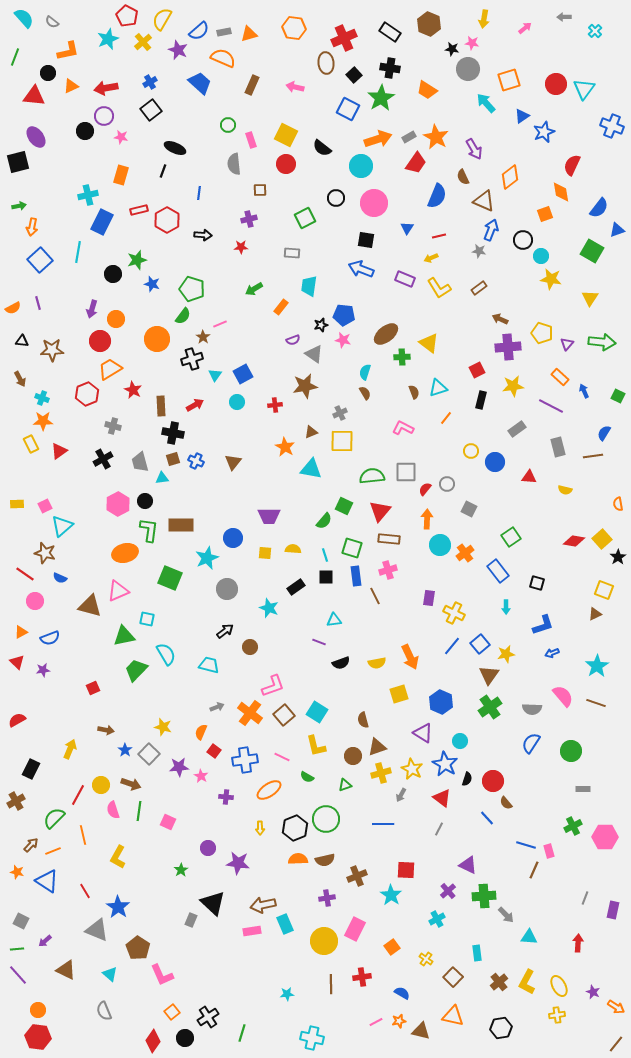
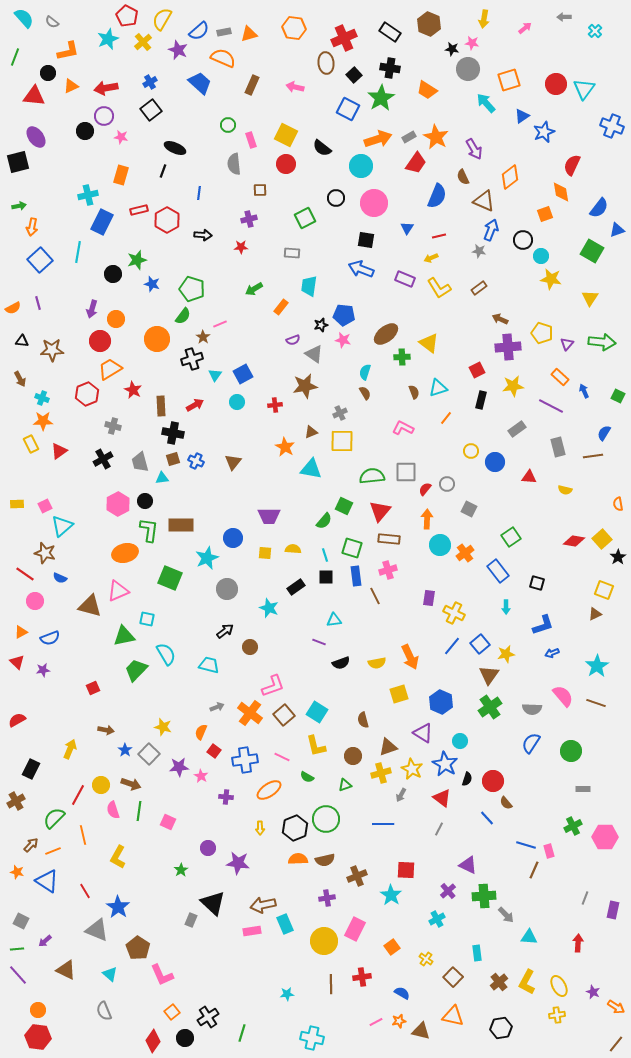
brown triangle at (377, 747): moved 11 px right
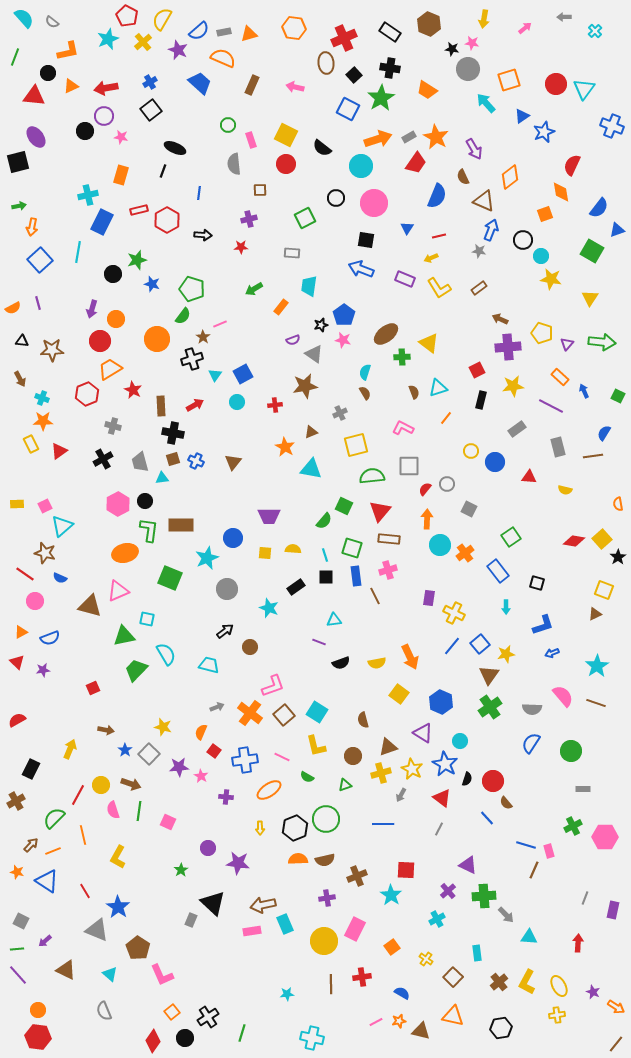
blue pentagon at (344, 315): rotated 30 degrees clockwise
yellow square at (342, 441): moved 14 px right, 4 px down; rotated 15 degrees counterclockwise
gray square at (406, 472): moved 3 px right, 6 px up
yellow square at (399, 694): rotated 36 degrees counterclockwise
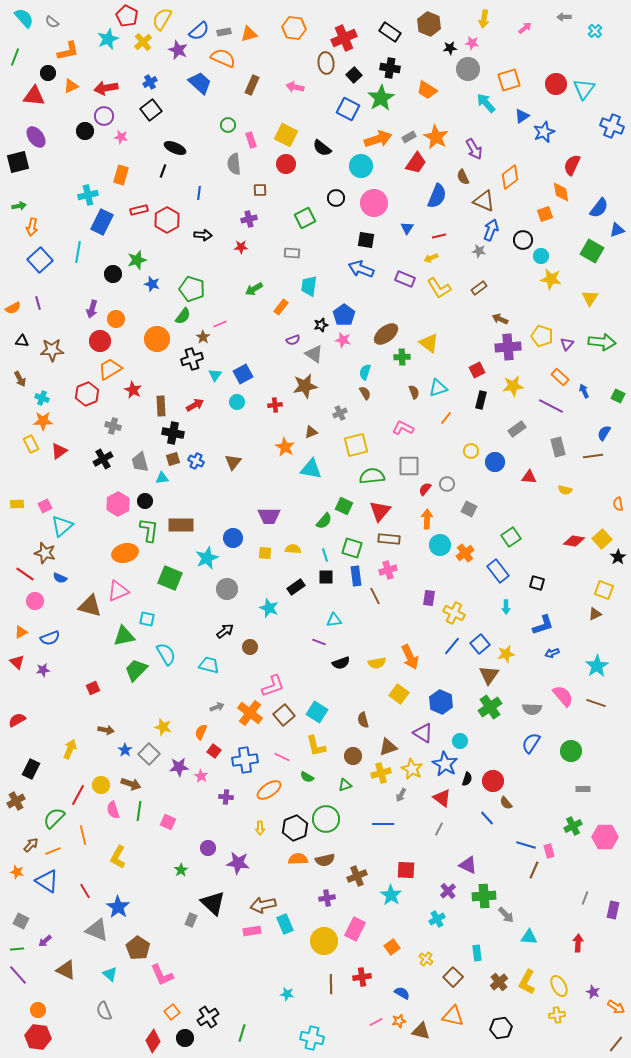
black star at (452, 49): moved 2 px left, 1 px up; rotated 16 degrees counterclockwise
yellow pentagon at (542, 333): moved 3 px down
cyan star at (287, 994): rotated 16 degrees clockwise
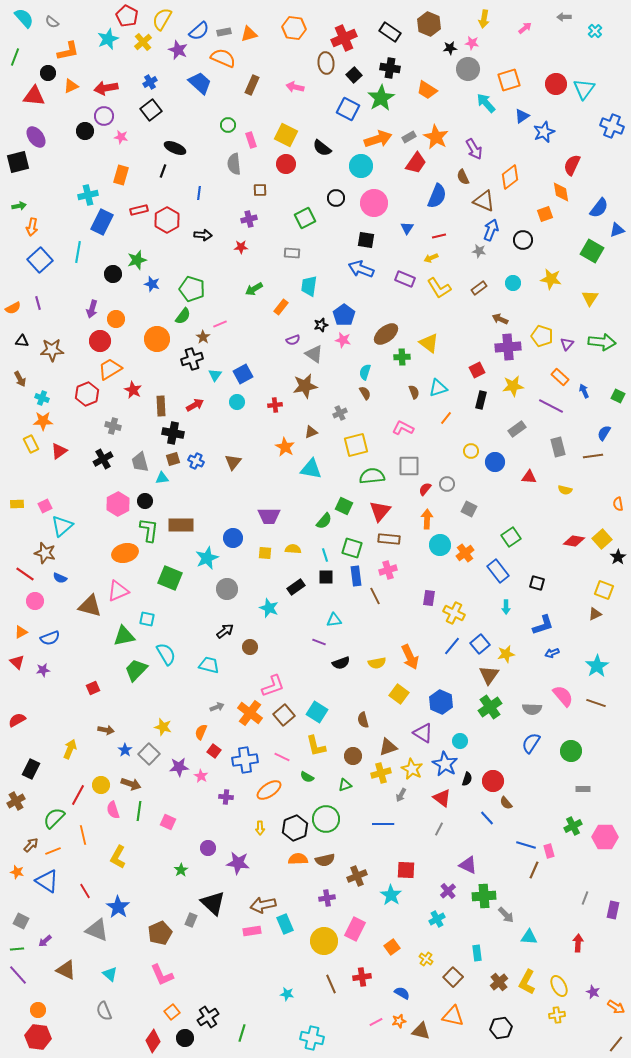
cyan circle at (541, 256): moved 28 px left, 27 px down
brown pentagon at (138, 948): moved 22 px right, 15 px up; rotated 15 degrees clockwise
brown line at (331, 984): rotated 24 degrees counterclockwise
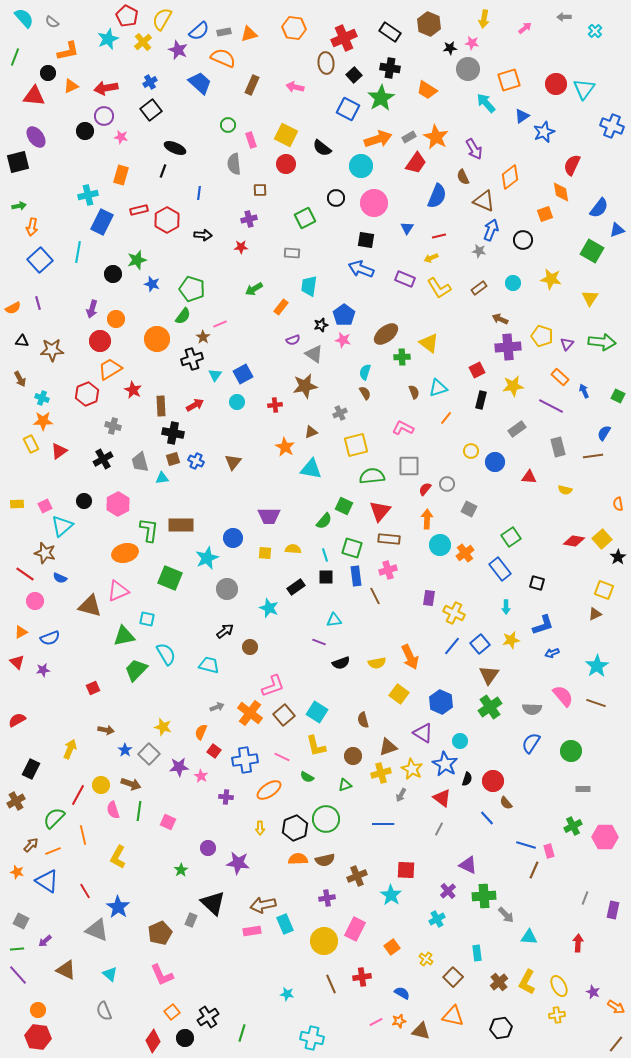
black circle at (145, 501): moved 61 px left
blue rectangle at (498, 571): moved 2 px right, 2 px up
yellow star at (506, 654): moved 5 px right, 14 px up
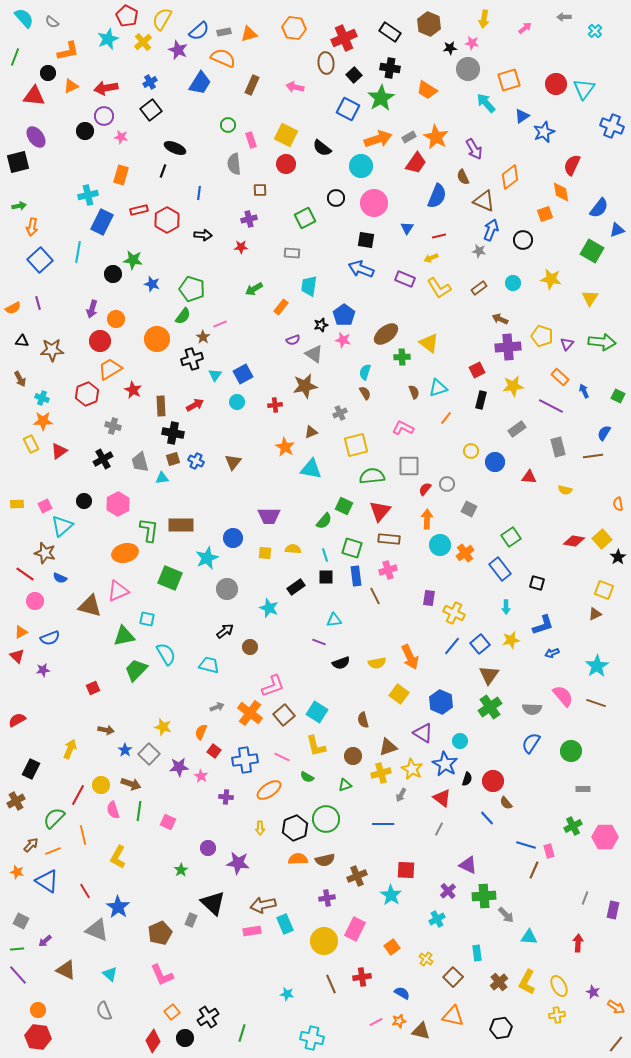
blue trapezoid at (200, 83): rotated 80 degrees clockwise
green star at (137, 260): moved 4 px left; rotated 24 degrees clockwise
red triangle at (17, 662): moved 6 px up
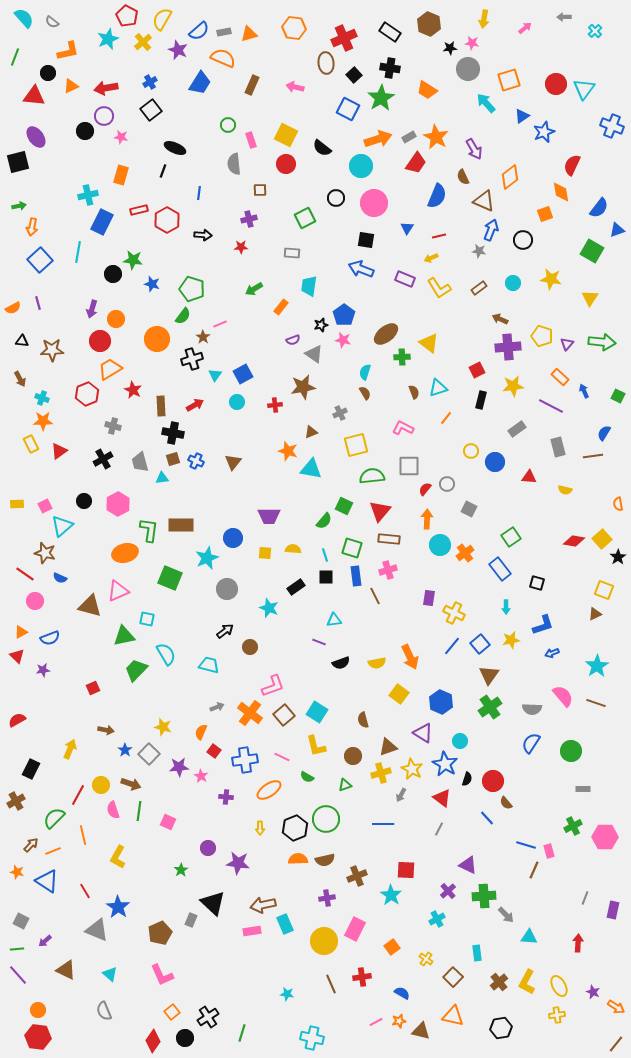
brown star at (305, 386): moved 2 px left, 1 px down
orange star at (285, 447): moved 3 px right, 4 px down; rotated 12 degrees counterclockwise
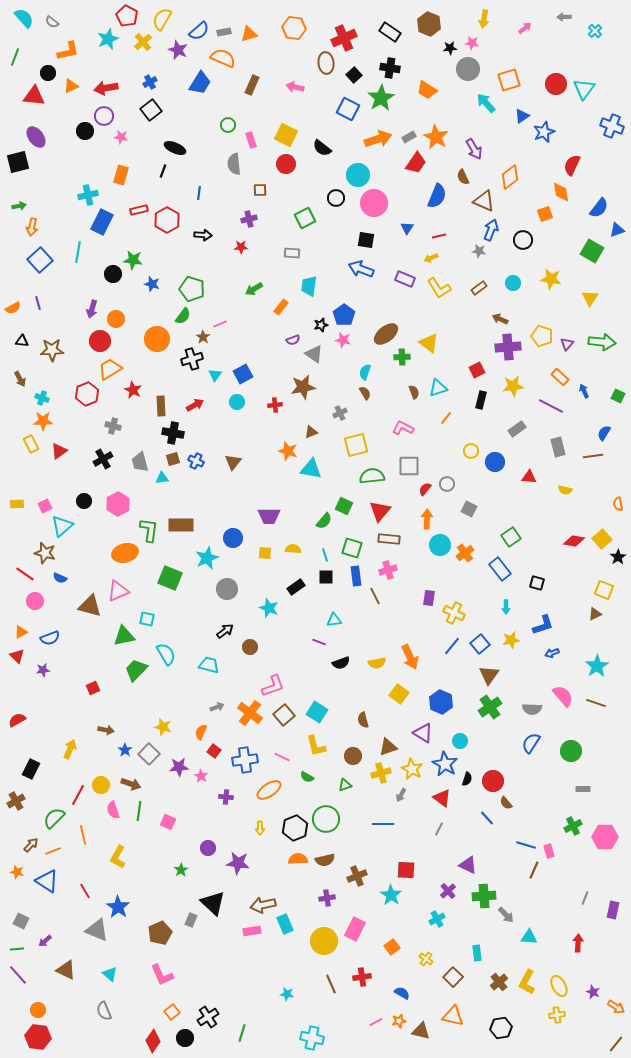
cyan circle at (361, 166): moved 3 px left, 9 px down
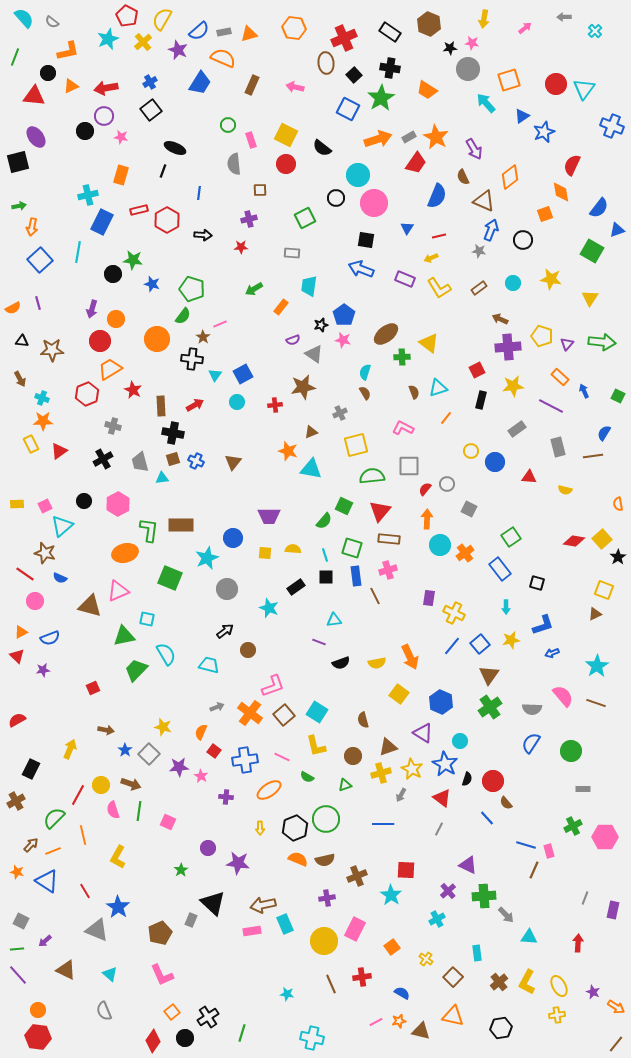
black cross at (192, 359): rotated 25 degrees clockwise
brown circle at (250, 647): moved 2 px left, 3 px down
orange semicircle at (298, 859): rotated 24 degrees clockwise
